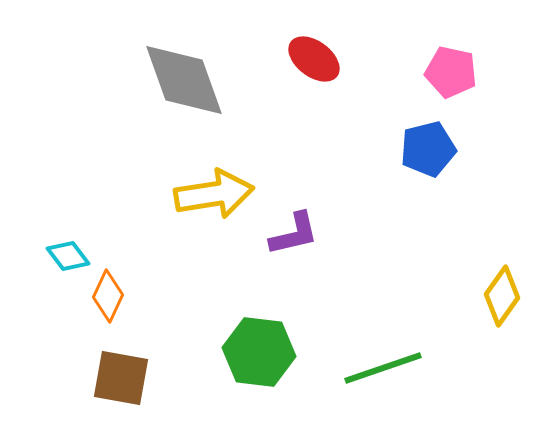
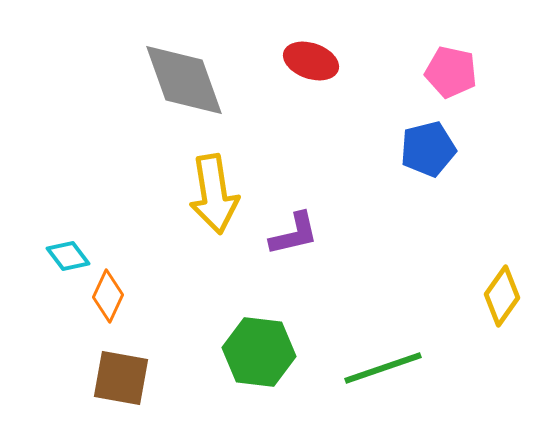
red ellipse: moved 3 px left, 2 px down; rotated 18 degrees counterclockwise
yellow arrow: rotated 90 degrees clockwise
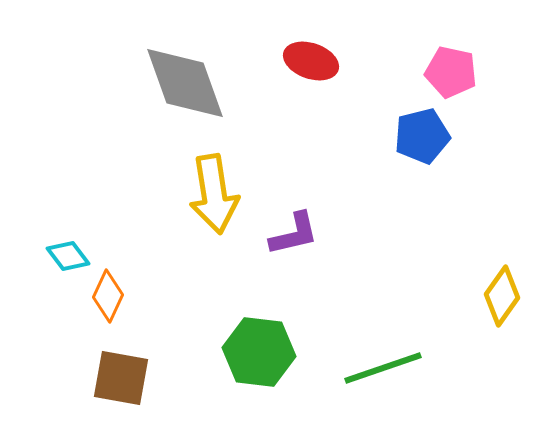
gray diamond: moved 1 px right, 3 px down
blue pentagon: moved 6 px left, 13 px up
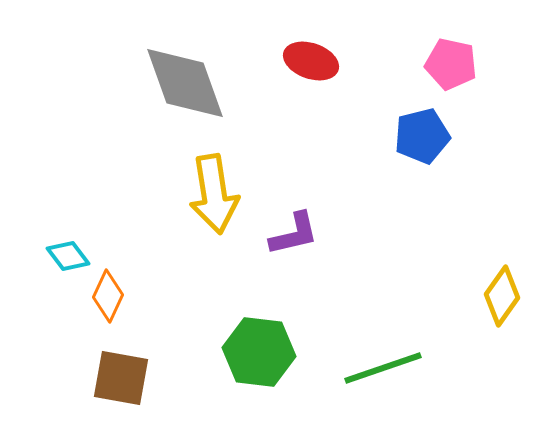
pink pentagon: moved 8 px up
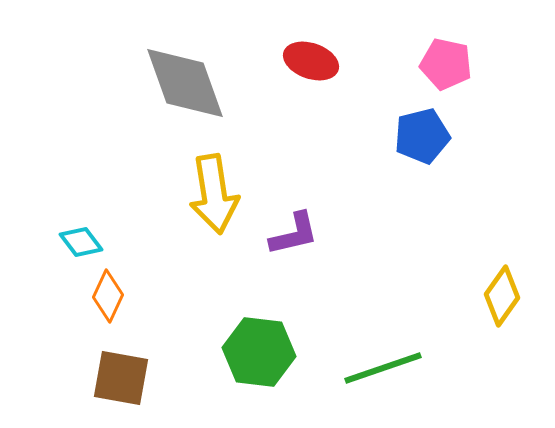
pink pentagon: moved 5 px left
cyan diamond: moved 13 px right, 14 px up
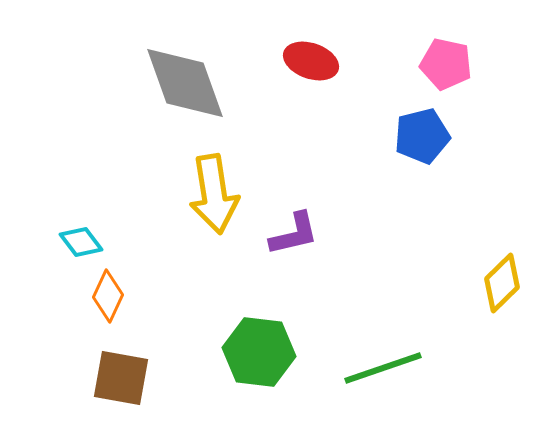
yellow diamond: moved 13 px up; rotated 10 degrees clockwise
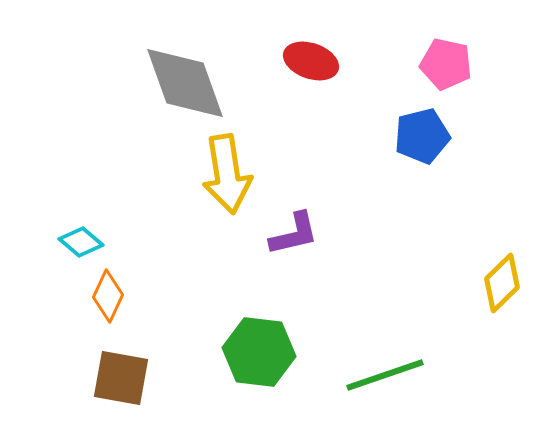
yellow arrow: moved 13 px right, 20 px up
cyan diamond: rotated 12 degrees counterclockwise
green line: moved 2 px right, 7 px down
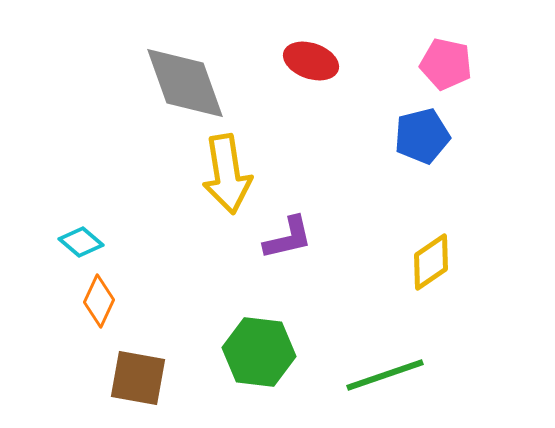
purple L-shape: moved 6 px left, 4 px down
yellow diamond: moved 71 px left, 21 px up; rotated 10 degrees clockwise
orange diamond: moved 9 px left, 5 px down
brown square: moved 17 px right
